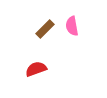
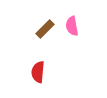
red semicircle: moved 2 px right, 3 px down; rotated 65 degrees counterclockwise
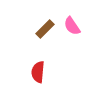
pink semicircle: rotated 24 degrees counterclockwise
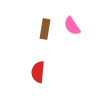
brown rectangle: rotated 36 degrees counterclockwise
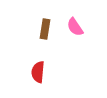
pink semicircle: moved 3 px right, 1 px down
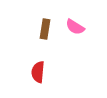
pink semicircle: rotated 24 degrees counterclockwise
